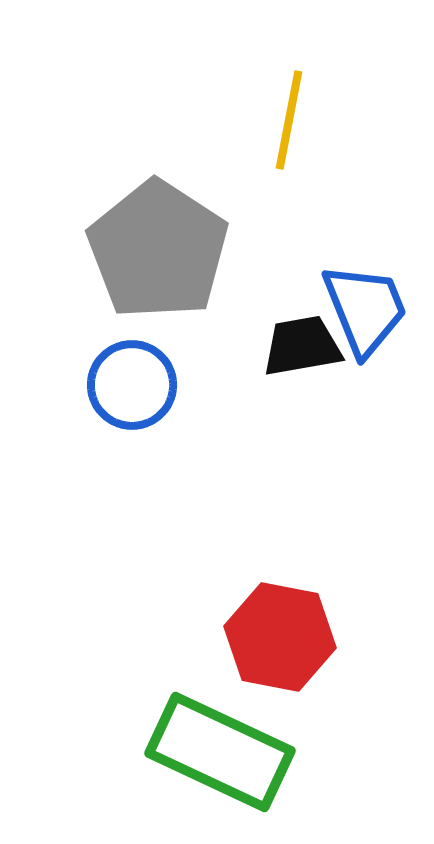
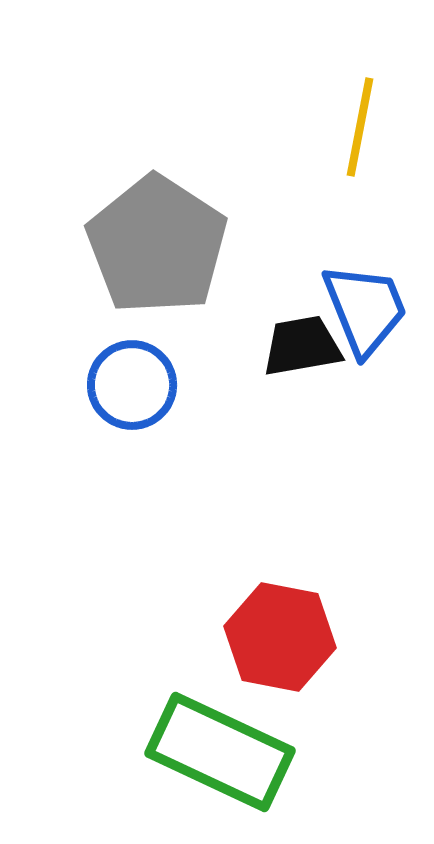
yellow line: moved 71 px right, 7 px down
gray pentagon: moved 1 px left, 5 px up
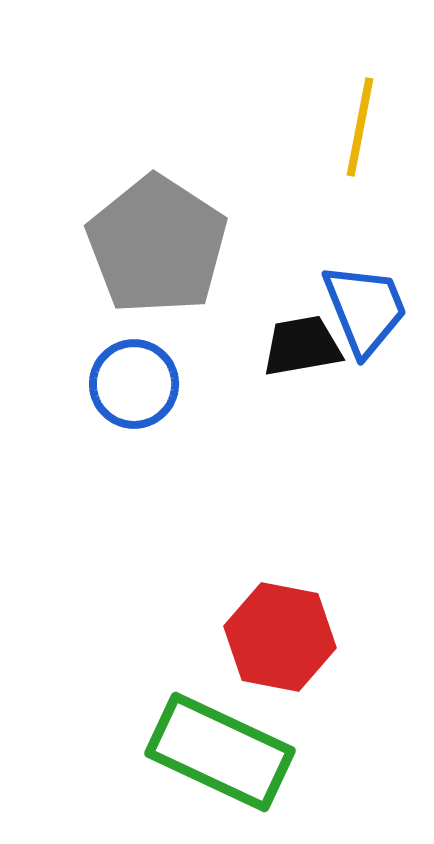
blue circle: moved 2 px right, 1 px up
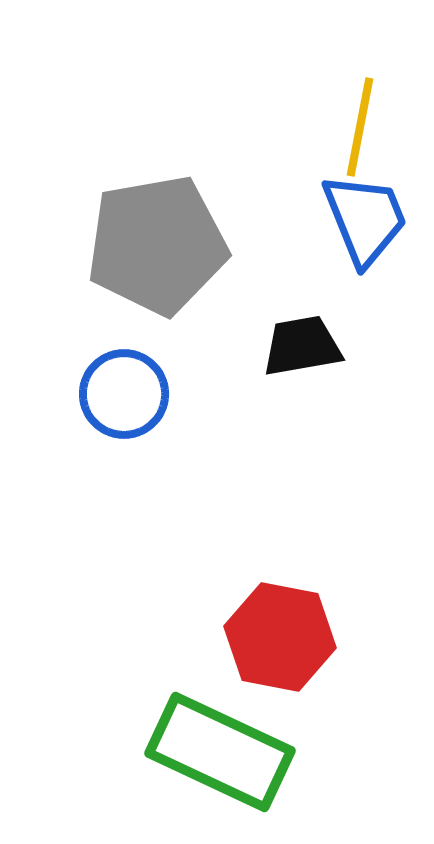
gray pentagon: rotated 29 degrees clockwise
blue trapezoid: moved 90 px up
blue circle: moved 10 px left, 10 px down
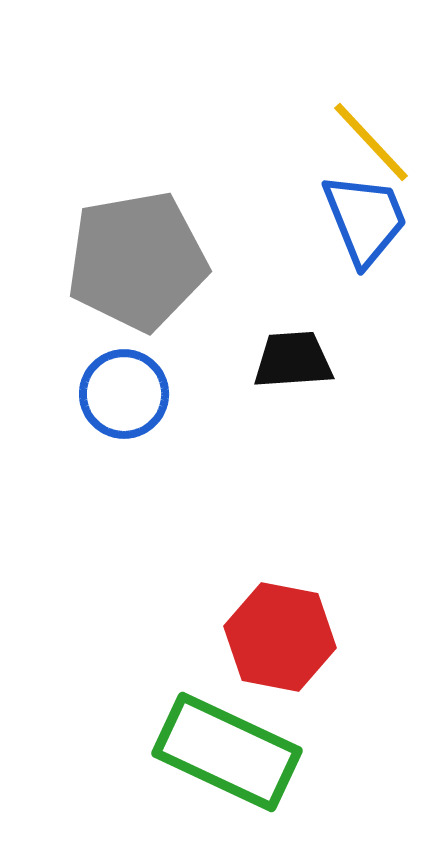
yellow line: moved 11 px right, 15 px down; rotated 54 degrees counterclockwise
gray pentagon: moved 20 px left, 16 px down
black trapezoid: moved 9 px left, 14 px down; rotated 6 degrees clockwise
green rectangle: moved 7 px right
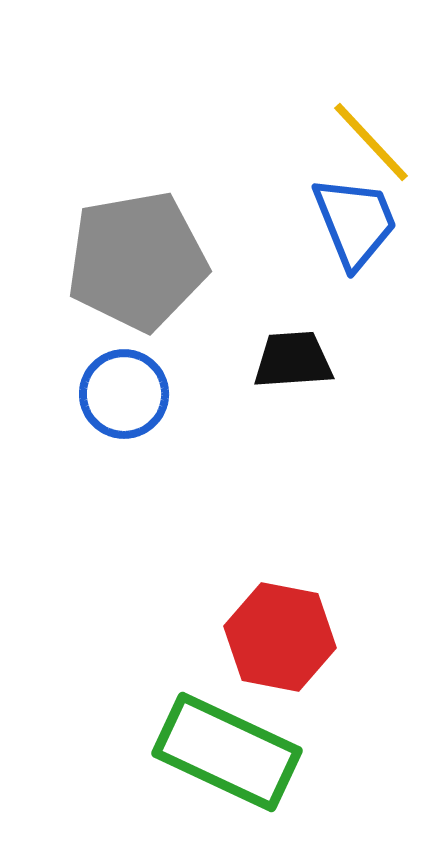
blue trapezoid: moved 10 px left, 3 px down
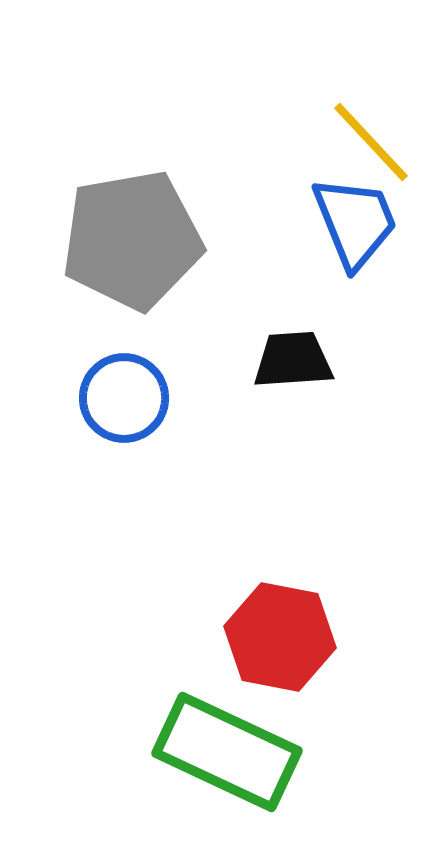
gray pentagon: moved 5 px left, 21 px up
blue circle: moved 4 px down
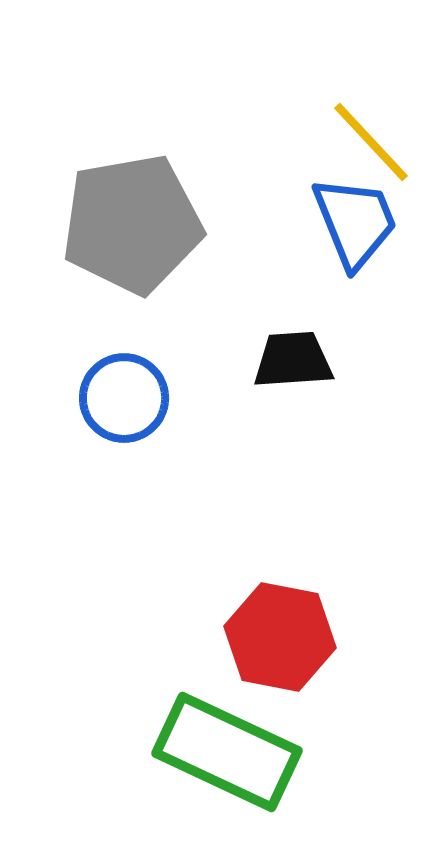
gray pentagon: moved 16 px up
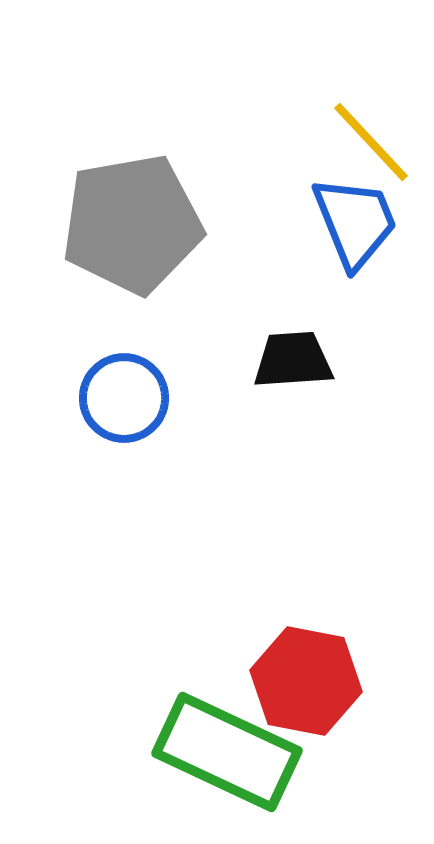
red hexagon: moved 26 px right, 44 px down
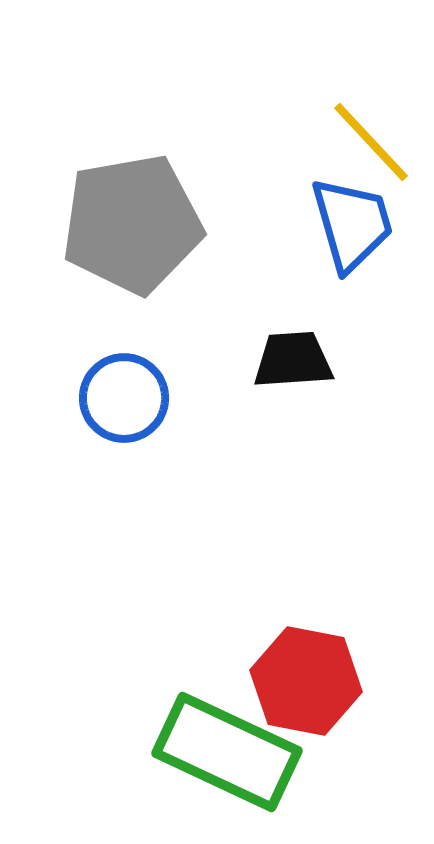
blue trapezoid: moved 3 px left, 2 px down; rotated 6 degrees clockwise
